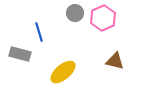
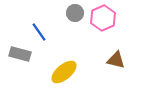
blue line: rotated 18 degrees counterclockwise
brown triangle: moved 1 px right, 1 px up
yellow ellipse: moved 1 px right
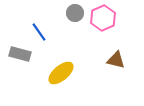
yellow ellipse: moved 3 px left, 1 px down
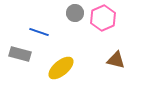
blue line: rotated 36 degrees counterclockwise
yellow ellipse: moved 5 px up
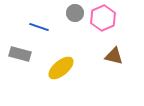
blue line: moved 5 px up
brown triangle: moved 2 px left, 4 px up
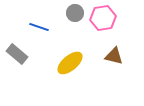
pink hexagon: rotated 15 degrees clockwise
gray rectangle: moved 3 px left; rotated 25 degrees clockwise
yellow ellipse: moved 9 px right, 5 px up
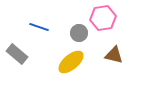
gray circle: moved 4 px right, 20 px down
brown triangle: moved 1 px up
yellow ellipse: moved 1 px right, 1 px up
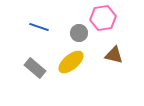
gray rectangle: moved 18 px right, 14 px down
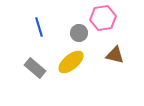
blue line: rotated 54 degrees clockwise
brown triangle: moved 1 px right
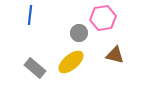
blue line: moved 9 px left, 12 px up; rotated 24 degrees clockwise
